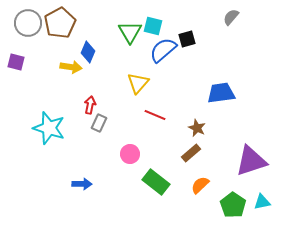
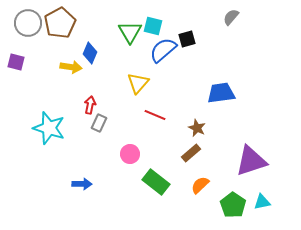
blue diamond: moved 2 px right, 1 px down
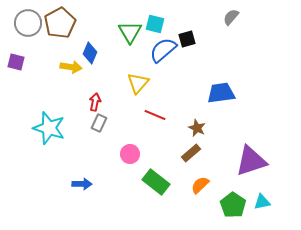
cyan square: moved 2 px right, 2 px up
red arrow: moved 5 px right, 3 px up
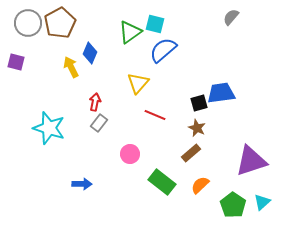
green triangle: rotated 25 degrees clockwise
black square: moved 12 px right, 64 px down
yellow arrow: rotated 125 degrees counterclockwise
gray rectangle: rotated 12 degrees clockwise
green rectangle: moved 6 px right
cyan triangle: rotated 30 degrees counterclockwise
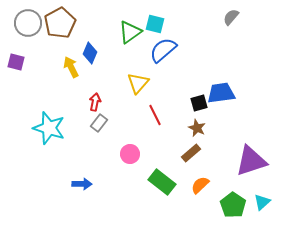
red line: rotated 40 degrees clockwise
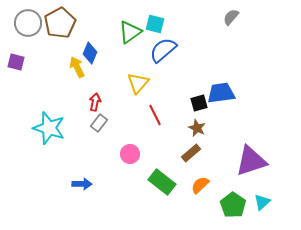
yellow arrow: moved 6 px right
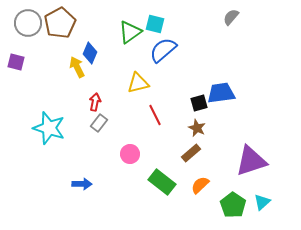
yellow triangle: rotated 35 degrees clockwise
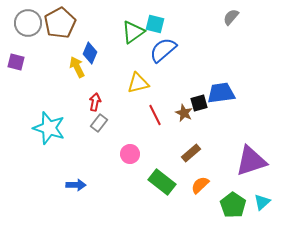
green triangle: moved 3 px right
brown star: moved 13 px left, 15 px up
blue arrow: moved 6 px left, 1 px down
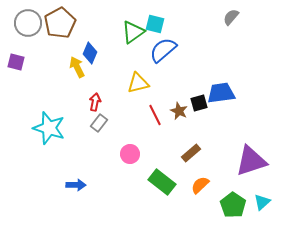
brown star: moved 5 px left, 2 px up
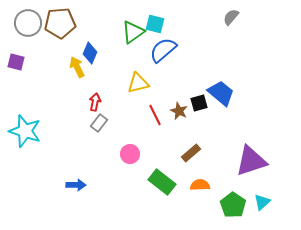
brown pentagon: rotated 24 degrees clockwise
blue trapezoid: rotated 48 degrees clockwise
cyan star: moved 24 px left, 3 px down
orange semicircle: rotated 42 degrees clockwise
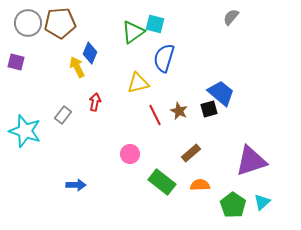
blue semicircle: moved 1 px right, 8 px down; rotated 32 degrees counterclockwise
black square: moved 10 px right, 6 px down
gray rectangle: moved 36 px left, 8 px up
